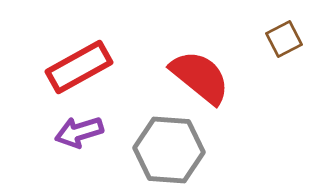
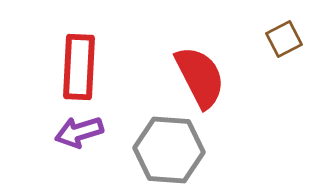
red rectangle: rotated 58 degrees counterclockwise
red semicircle: rotated 24 degrees clockwise
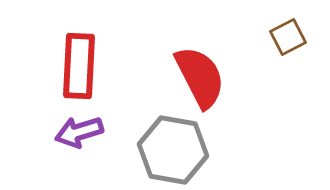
brown square: moved 4 px right, 2 px up
red rectangle: moved 1 px up
gray hexagon: moved 4 px right; rotated 6 degrees clockwise
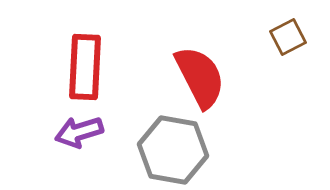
red rectangle: moved 6 px right, 1 px down
